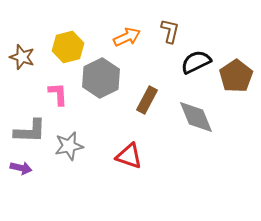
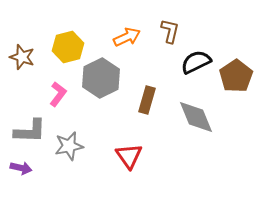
pink L-shape: rotated 40 degrees clockwise
brown rectangle: rotated 12 degrees counterclockwise
red triangle: rotated 36 degrees clockwise
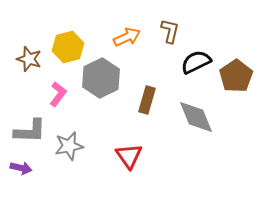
brown star: moved 7 px right, 2 px down
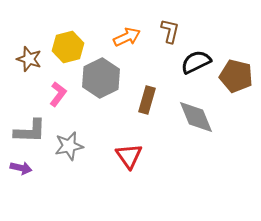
brown pentagon: rotated 24 degrees counterclockwise
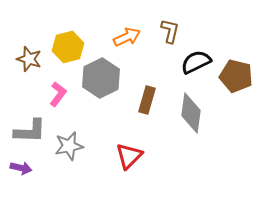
gray diamond: moved 5 px left, 4 px up; rotated 30 degrees clockwise
red triangle: rotated 20 degrees clockwise
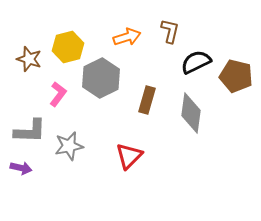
orange arrow: rotated 8 degrees clockwise
